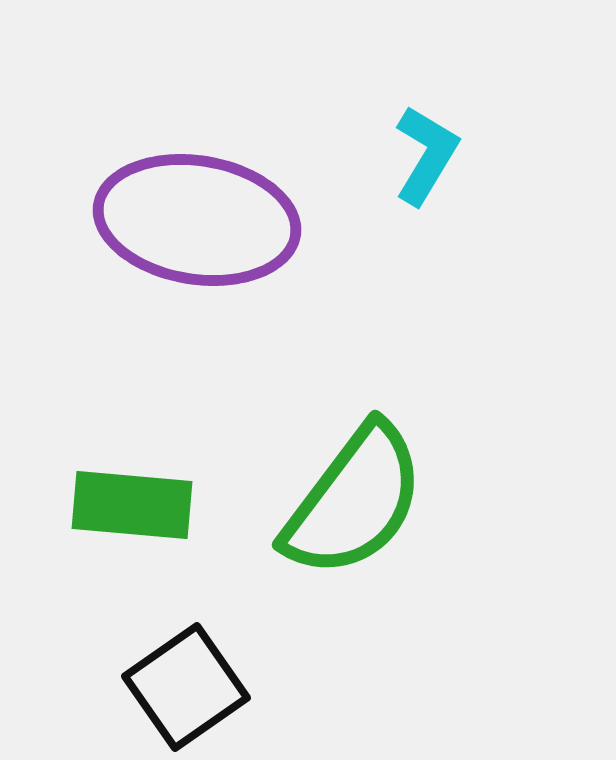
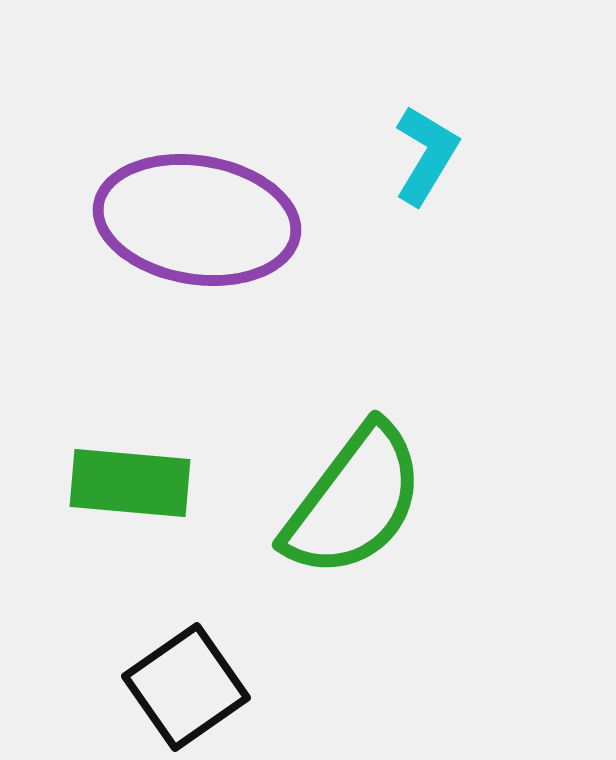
green rectangle: moved 2 px left, 22 px up
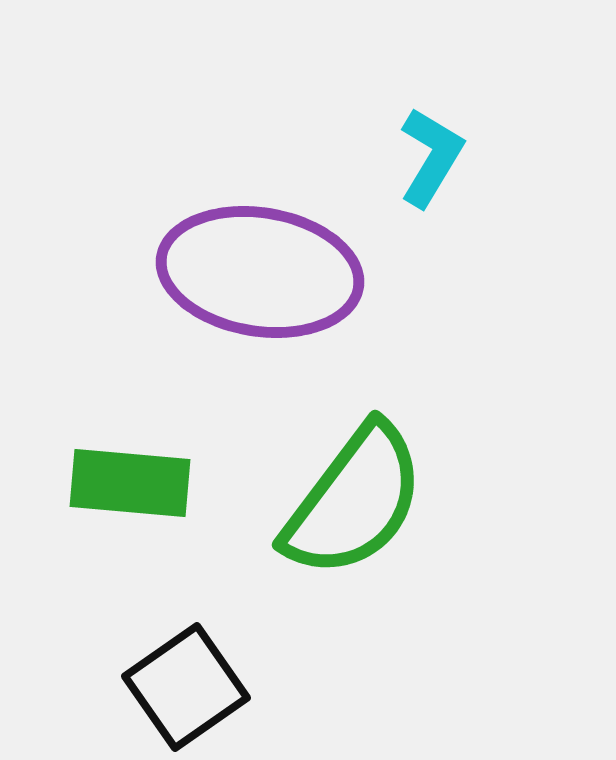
cyan L-shape: moved 5 px right, 2 px down
purple ellipse: moved 63 px right, 52 px down
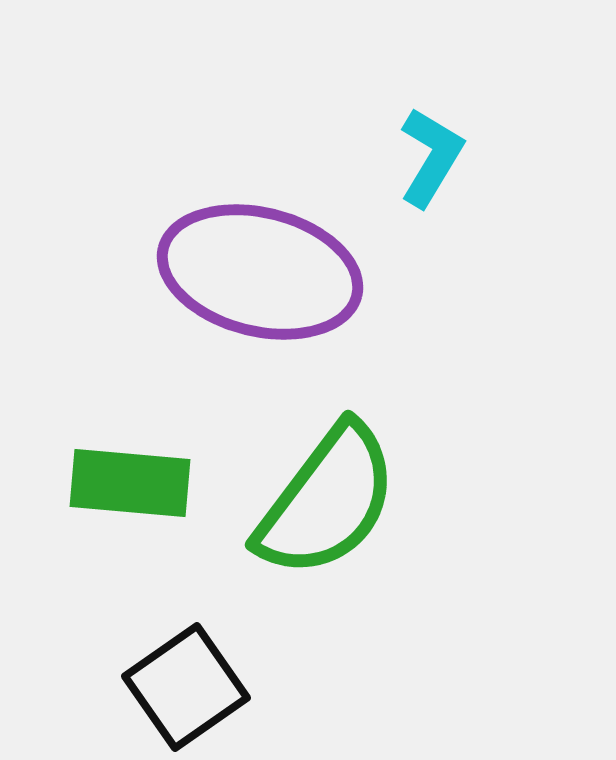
purple ellipse: rotated 5 degrees clockwise
green semicircle: moved 27 px left
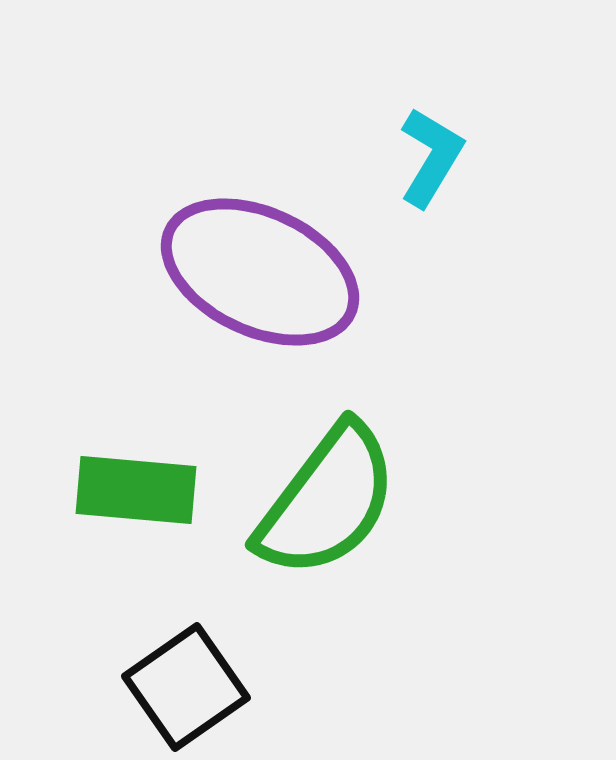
purple ellipse: rotated 11 degrees clockwise
green rectangle: moved 6 px right, 7 px down
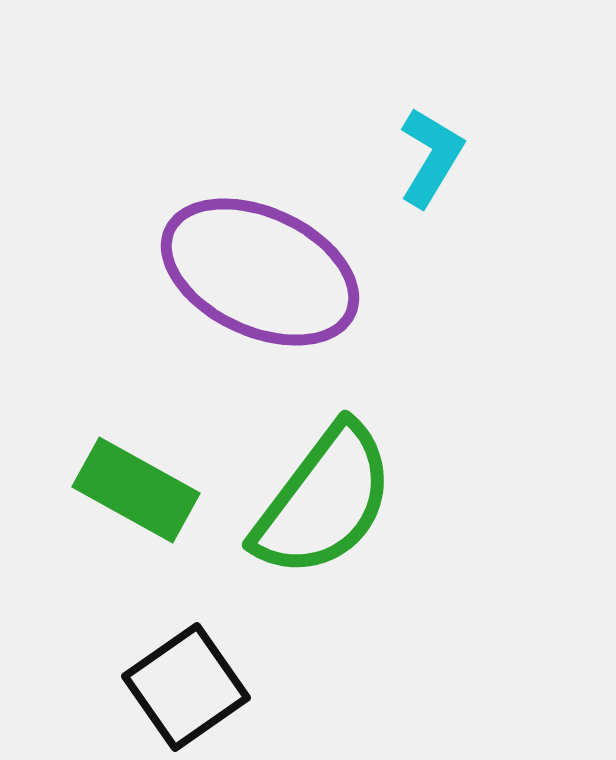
green rectangle: rotated 24 degrees clockwise
green semicircle: moved 3 px left
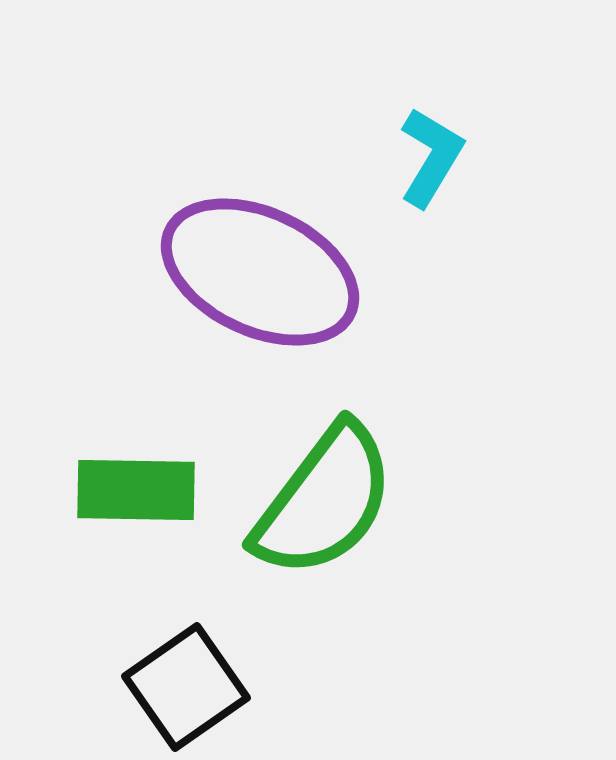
green rectangle: rotated 28 degrees counterclockwise
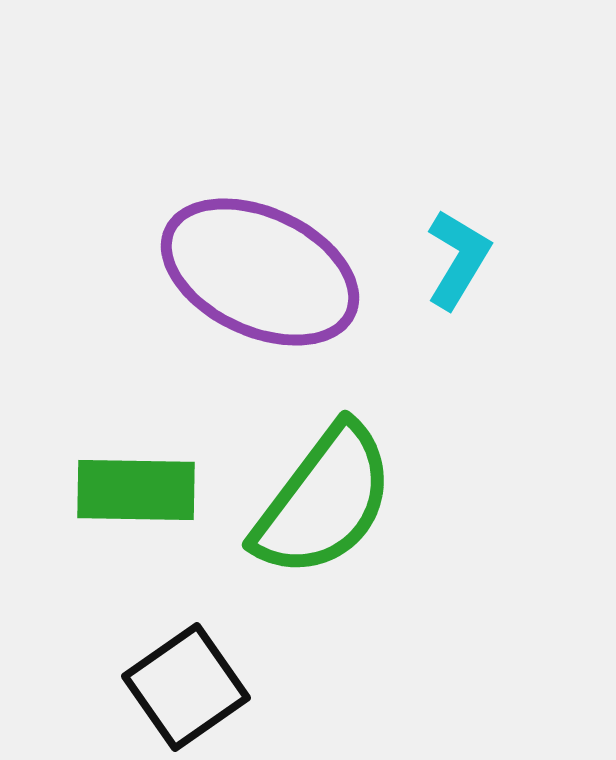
cyan L-shape: moved 27 px right, 102 px down
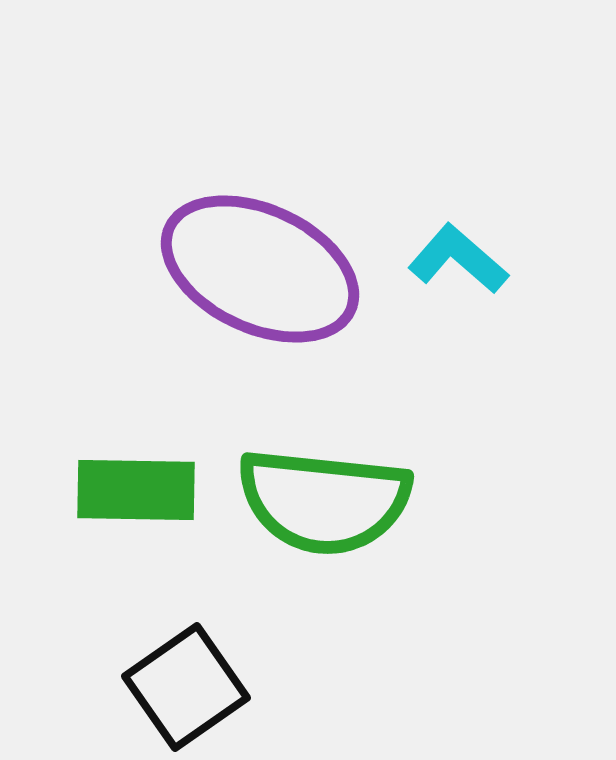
cyan L-shape: rotated 80 degrees counterclockwise
purple ellipse: moved 3 px up
green semicircle: rotated 59 degrees clockwise
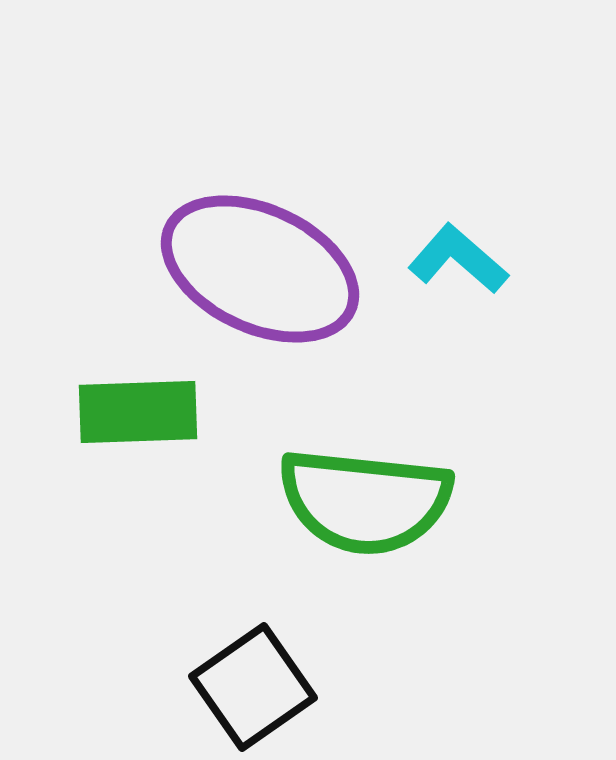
green rectangle: moved 2 px right, 78 px up; rotated 3 degrees counterclockwise
green semicircle: moved 41 px right
black square: moved 67 px right
